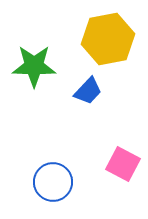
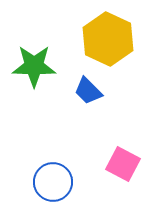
yellow hexagon: rotated 24 degrees counterclockwise
blue trapezoid: rotated 92 degrees clockwise
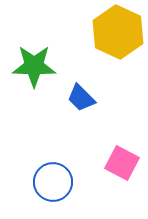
yellow hexagon: moved 10 px right, 7 px up
blue trapezoid: moved 7 px left, 7 px down
pink square: moved 1 px left, 1 px up
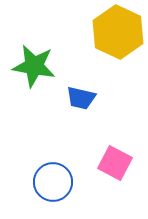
green star: rotated 9 degrees clockwise
blue trapezoid: rotated 32 degrees counterclockwise
pink square: moved 7 px left
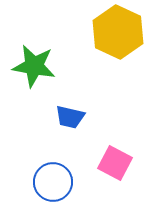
blue trapezoid: moved 11 px left, 19 px down
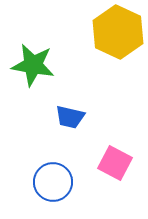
green star: moved 1 px left, 1 px up
